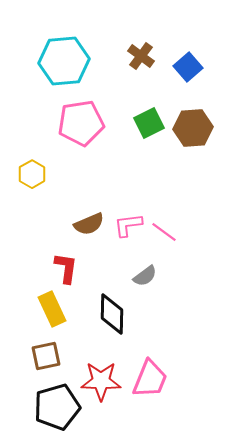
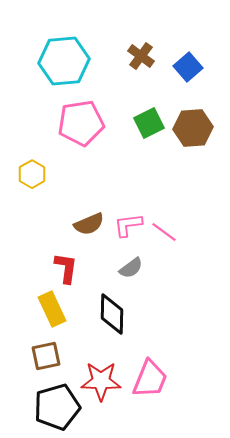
gray semicircle: moved 14 px left, 8 px up
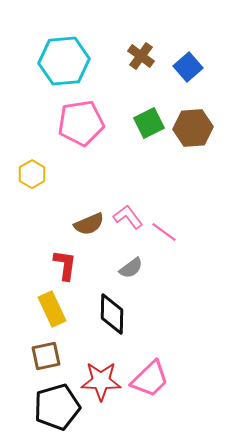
pink L-shape: moved 8 px up; rotated 60 degrees clockwise
red L-shape: moved 1 px left, 3 px up
pink trapezoid: rotated 24 degrees clockwise
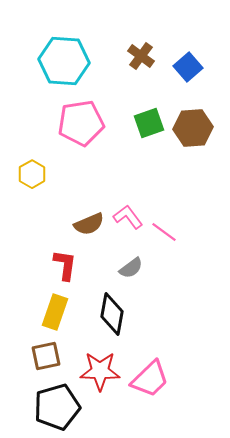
cyan hexagon: rotated 9 degrees clockwise
green square: rotated 8 degrees clockwise
yellow rectangle: moved 3 px right, 3 px down; rotated 44 degrees clockwise
black diamond: rotated 9 degrees clockwise
red star: moved 1 px left, 10 px up
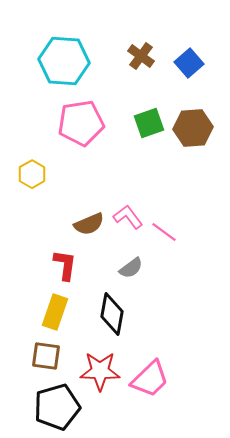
blue square: moved 1 px right, 4 px up
brown square: rotated 20 degrees clockwise
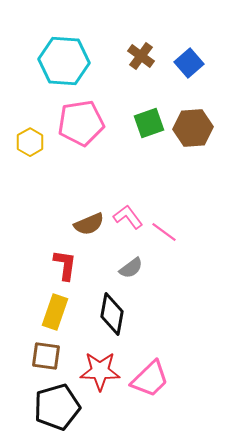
yellow hexagon: moved 2 px left, 32 px up
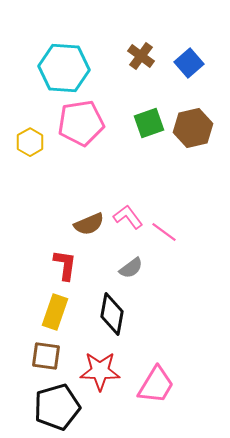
cyan hexagon: moved 7 px down
brown hexagon: rotated 9 degrees counterclockwise
pink trapezoid: moved 6 px right, 6 px down; rotated 15 degrees counterclockwise
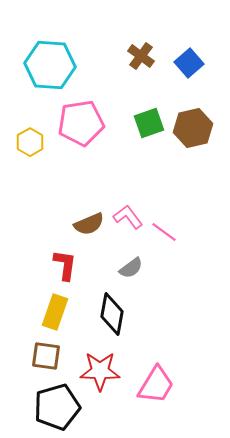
cyan hexagon: moved 14 px left, 3 px up
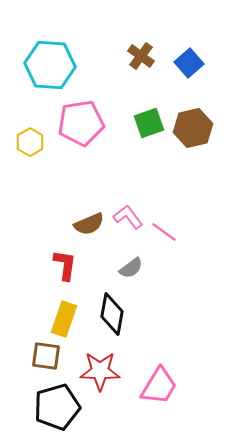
yellow rectangle: moved 9 px right, 7 px down
pink trapezoid: moved 3 px right, 1 px down
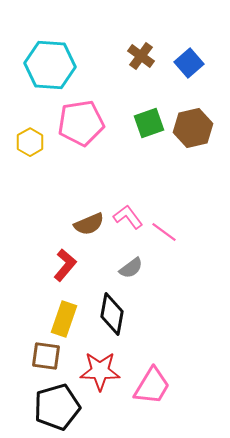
red L-shape: rotated 32 degrees clockwise
pink trapezoid: moved 7 px left
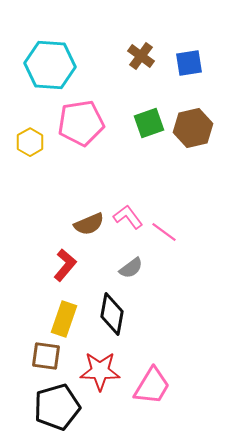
blue square: rotated 32 degrees clockwise
